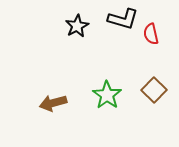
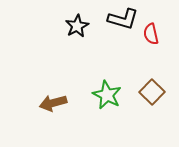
brown square: moved 2 px left, 2 px down
green star: rotated 8 degrees counterclockwise
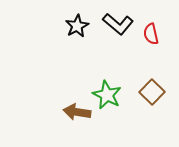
black L-shape: moved 5 px left, 5 px down; rotated 24 degrees clockwise
brown arrow: moved 24 px right, 9 px down; rotated 24 degrees clockwise
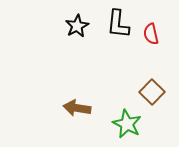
black L-shape: rotated 56 degrees clockwise
green star: moved 20 px right, 29 px down
brown arrow: moved 4 px up
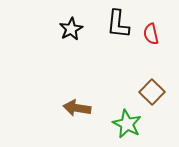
black star: moved 6 px left, 3 px down
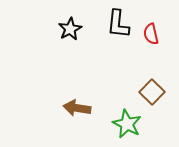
black star: moved 1 px left
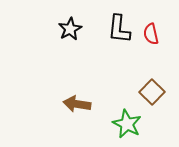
black L-shape: moved 1 px right, 5 px down
brown arrow: moved 4 px up
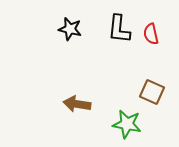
black star: rotated 30 degrees counterclockwise
brown square: rotated 20 degrees counterclockwise
green star: rotated 16 degrees counterclockwise
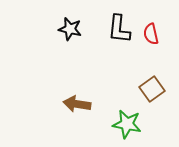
brown square: moved 3 px up; rotated 30 degrees clockwise
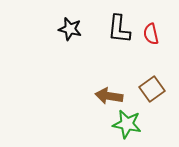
brown arrow: moved 32 px right, 8 px up
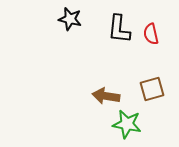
black star: moved 10 px up
brown square: rotated 20 degrees clockwise
brown arrow: moved 3 px left
